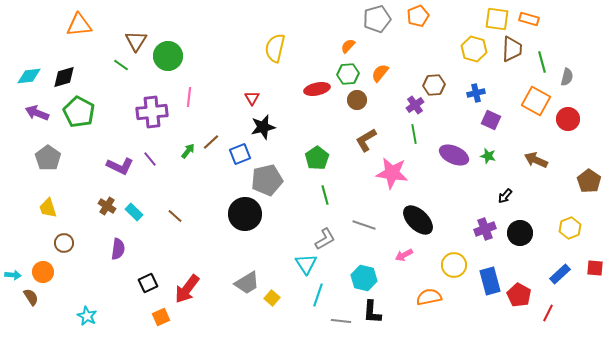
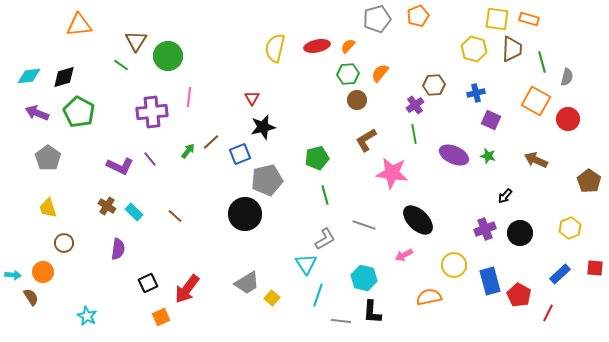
red ellipse at (317, 89): moved 43 px up
green pentagon at (317, 158): rotated 20 degrees clockwise
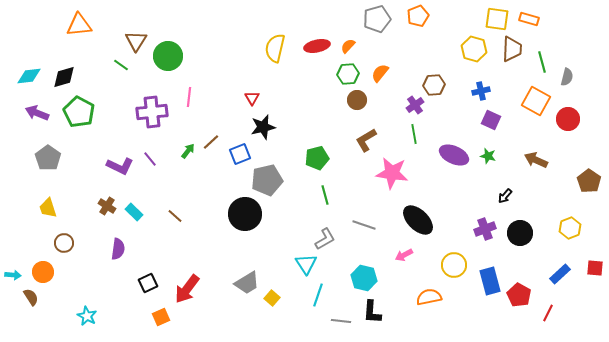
blue cross at (476, 93): moved 5 px right, 2 px up
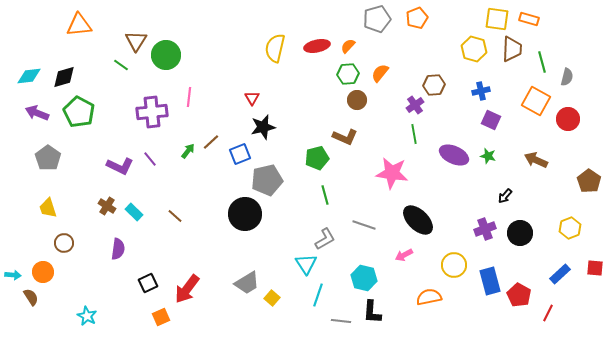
orange pentagon at (418, 16): moved 1 px left, 2 px down
green circle at (168, 56): moved 2 px left, 1 px up
brown L-shape at (366, 140): moved 21 px left, 3 px up; rotated 125 degrees counterclockwise
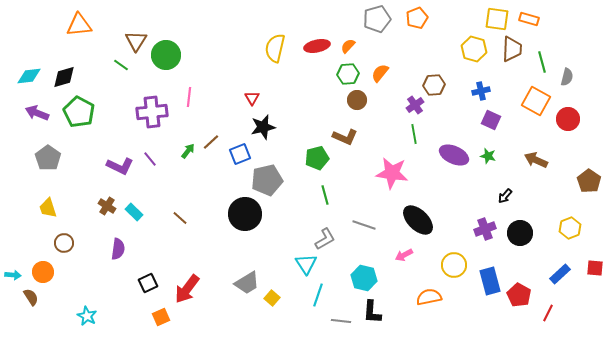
brown line at (175, 216): moved 5 px right, 2 px down
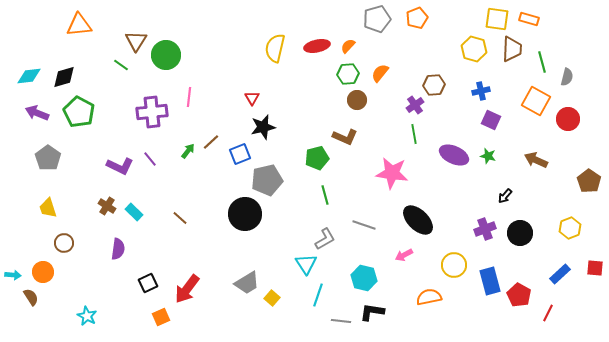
black L-shape at (372, 312): rotated 95 degrees clockwise
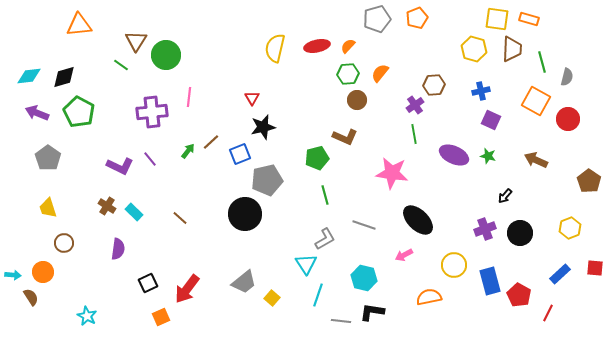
gray trapezoid at (247, 283): moved 3 px left, 1 px up; rotated 8 degrees counterclockwise
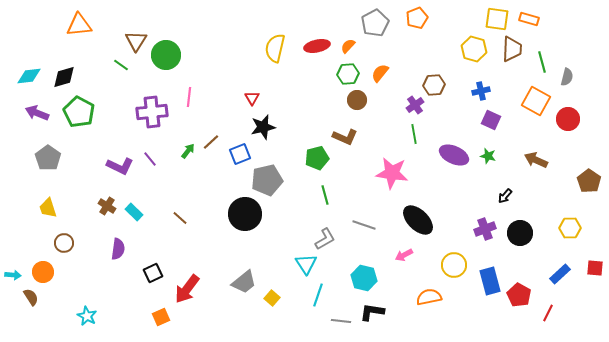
gray pentagon at (377, 19): moved 2 px left, 4 px down; rotated 12 degrees counterclockwise
yellow hexagon at (570, 228): rotated 20 degrees clockwise
black square at (148, 283): moved 5 px right, 10 px up
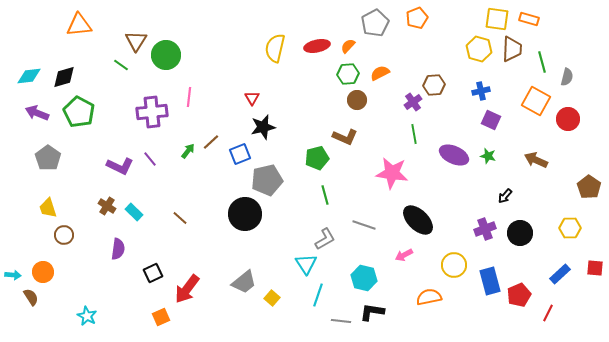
yellow hexagon at (474, 49): moved 5 px right
orange semicircle at (380, 73): rotated 24 degrees clockwise
purple cross at (415, 105): moved 2 px left, 3 px up
brown pentagon at (589, 181): moved 6 px down
brown circle at (64, 243): moved 8 px up
red pentagon at (519, 295): rotated 20 degrees clockwise
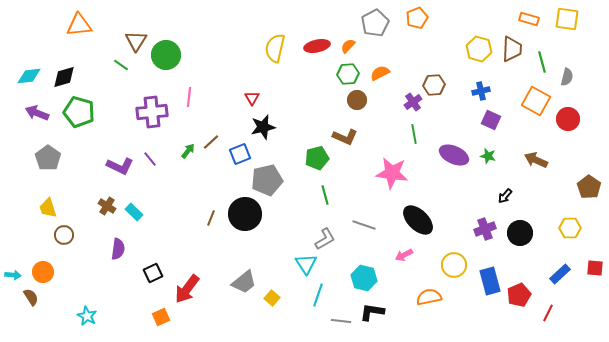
yellow square at (497, 19): moved 70 px right
green pentagon at (79, 112): rotated 12 degrees counterclockwise
brown line at (180, 218): moved 31 px right; rotated 70 degrees clockwise
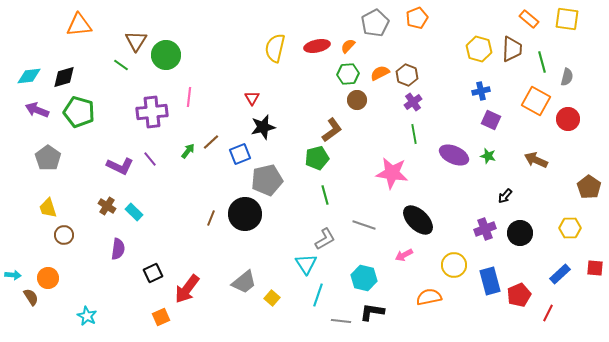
orange rectangle at (529, 19): rotated 24 degrees clockwise
brown hexagon at (434, 85): moved 27 px left, 10 px up; rotated 25 degrees clockwise
purple arrow at (37, 113): moved 3 px up
brown L-shape at (345, 137): moved 13 px left, 7 px up; rotated 60 degrees counterclockwise
orange circle at (43, 272): moved 5 px right, 6 px down
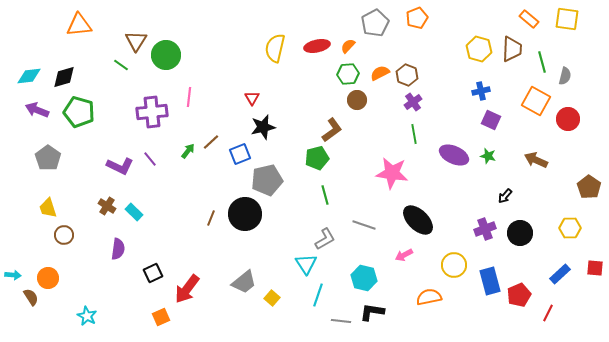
gray semicircle at (567, 77): moved 2 px left, 1 px up
